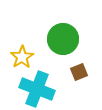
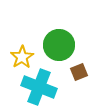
green circle: moved 4 px left, 6 px down
cyan cross: moved 2 px right, 2 px up
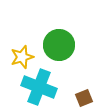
yellow star: rotated 15 degrees clockwise
brown square: moved 5 px right, 26 px down
